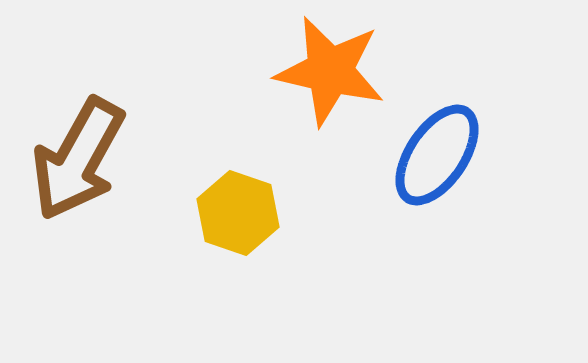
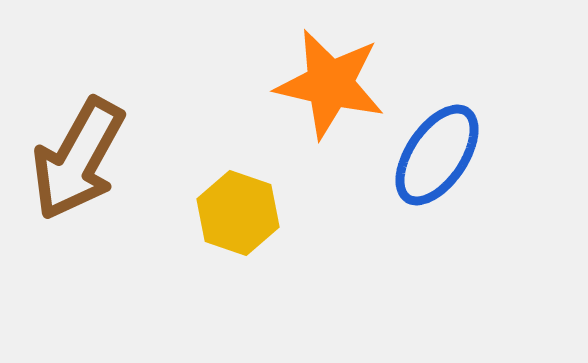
orange star: moved 13 px down
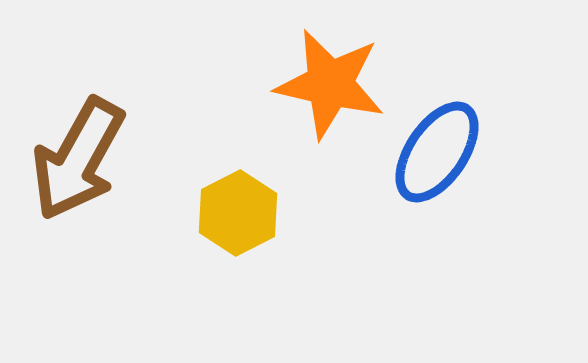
blue ellipse: moved 3 px up
yellow hexagon: rotated 14 degrees clockwise
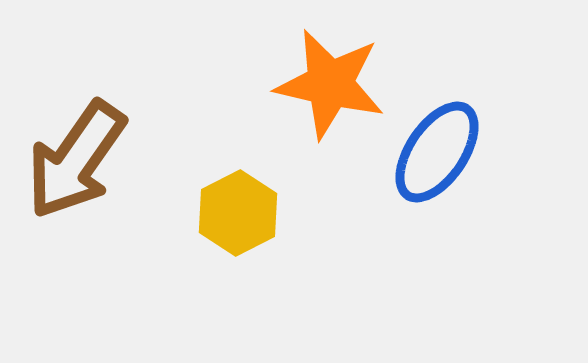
brown arrow: moved 2 px left, 1 px down; rotated 6 degrees clockwise
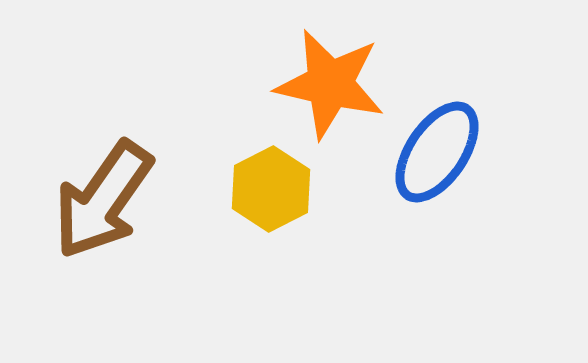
brown arrow: moved 27 px right, 40 px down
yellow hexagon: moved 33 px right, 24 px up
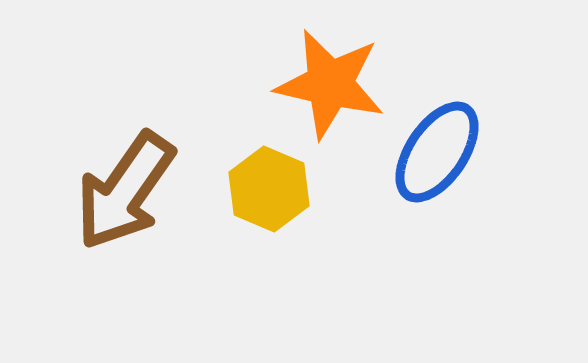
yellow hexagon: moved 2 px left; rotated 10 degrees counterclockwise
brown arrow: moved 22 px right, 9 px up
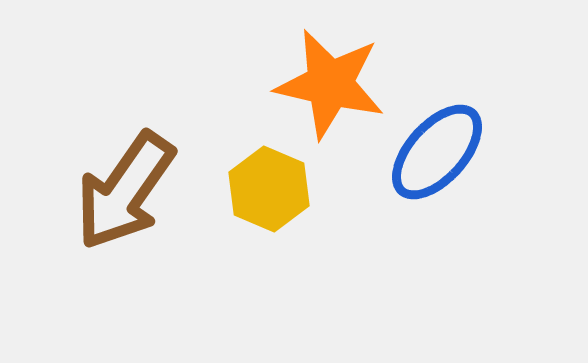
blue ellipse: rotated 8 degrees clockwise
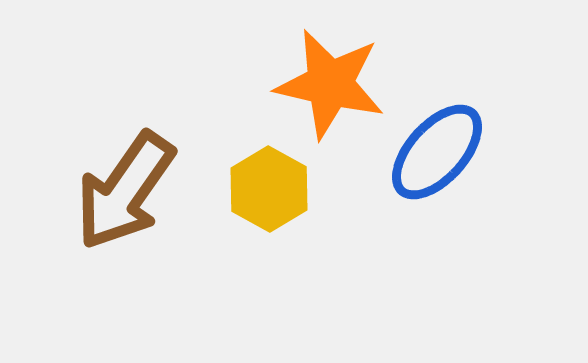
yellow hexagon: rotated 6 degrees clockwise
